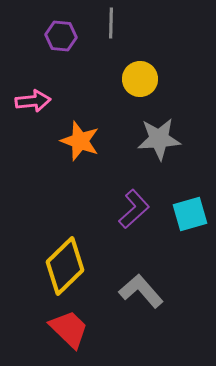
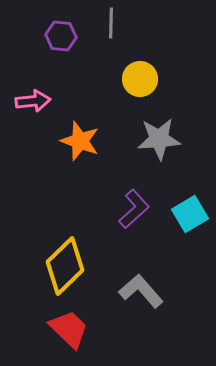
cyan square: rotated 15 degrees counterclockwise
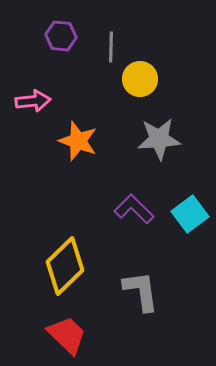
gray line: moved 24 px down
orange star: moved 2 px left
purple L-shape: rotated 93 degrees counterclockwise
cyan square: rotated 6 degrees counterclockwise
gray L-shape: rotated 33 degrees clockwise
red trapezoid: moved 2 px left, 6 px down
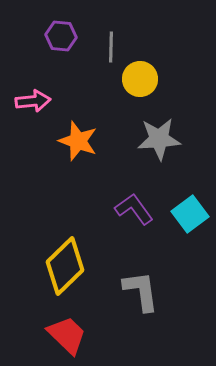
purple L-shape: rotated 9 degrees clockwise
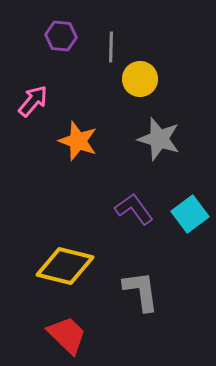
pink arrow: rotated 44 degrees counterclockwise
gray star: rotated 21 degrees clockwise
yellow diamond: rotated 58 degrees clockwise
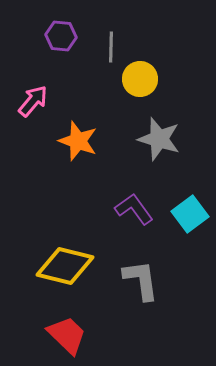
gray L-shape: moved 11 px up
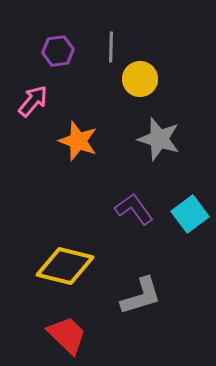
purple hexagon: moved 3 px left, 15 px down; rotated 12 degrees counterclockwise
gray L-shape: moved 16 px down; rotated 81 degrees clockwise
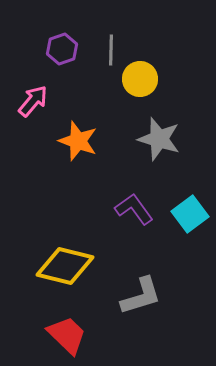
gray line: moved 3 px down
purple hexagon: moved 4 px right, 2 px up; rotated 12 degrees counterclockwise
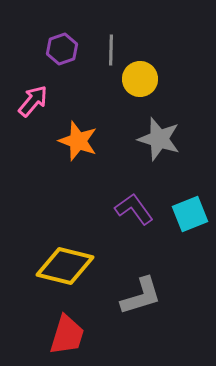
cyan square: rotated 15 degrees clockwise
red trapezoid: rotated 63 degrees clockwise
